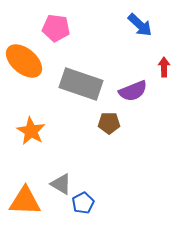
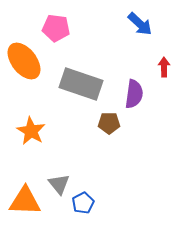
blue arrow: moved 1 px up
orange ellipse: rotated 12 degrees clockwise
purple semicircle: moved 1 px right, 3 px down; rotated 60 degrees counterclockwise
gray triangle: moved 2 px left; rotated 20 degrees clockwise
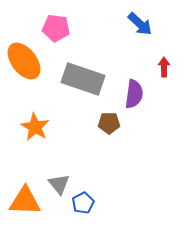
gray rectangle: moved 2 px right, 5 px up
orange star: moved 4 px right, 4 px up
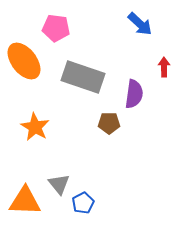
gray rectangle: moved 2 px up
